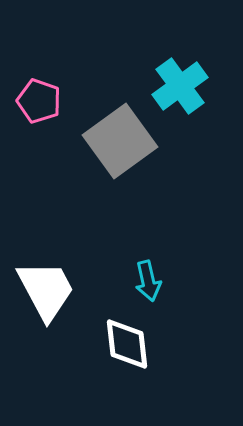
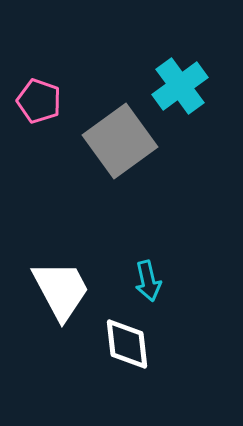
white trapezoid: moved 15 px right
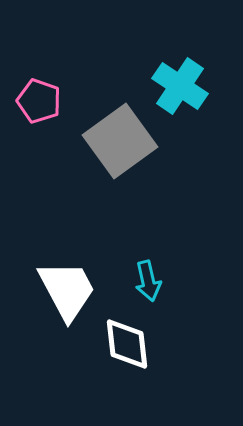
cyan cross: rotated 20 degrees counterclockwise
white trapezoid: moved 6 px right
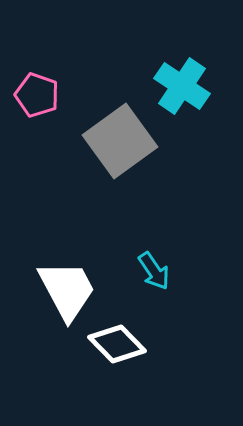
cyan cross: moved 2 px right
pink pentagon: moved 2 px left, 6 px up
cyan arrow: moved 6 px right, 10 px up; rotated 21 degrees counterclockwise
white diamond: moved 10 px left; rotated 38 degrees counterclockwise
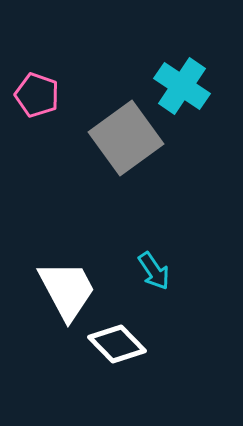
gray square: moved 6 px right, 3 px up
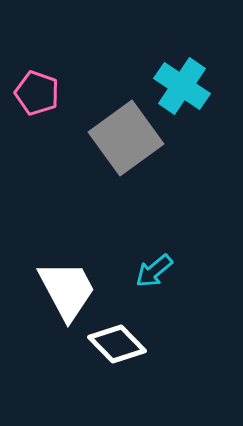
pink pentagon: moved 2 px up
cyan arrow: rotated 84 degrees clockwise
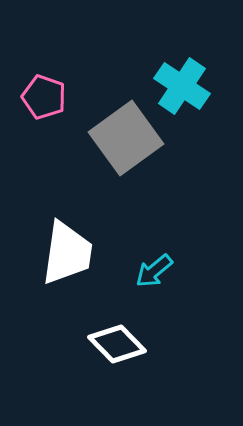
pink pentagon: moved 7 px right, 4 px down
white trapezoid: moved 37 px up; rotated 36 degrees clockwise
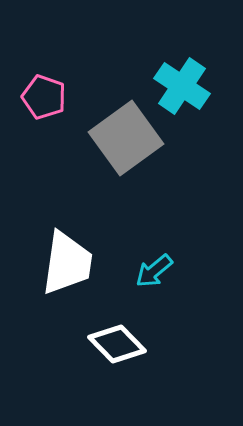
white trapezoid: moved 10 px down
